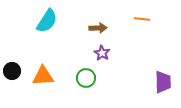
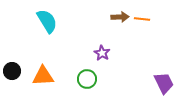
cyan semicircle: rotated 65 degrees counterclockwise
brown arrow: moved 22 px right, 11 px up
green circle: moved 1 px right, 1 px down
purple trapezoid: moved 1 px right, 1 px down; rotated 25 degrees counterclockwise
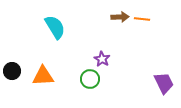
cyan semicircle: moved 8 px right, 6 px down
purple star: moved 6 px down
green circle: moved 3 px right
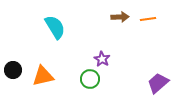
orange line: moved 6 px right; rotated 14 degrees counterclockwise
black circle: moved 1 px right, 1 px up
orange triangle: rotated 10 degrees counterclockwise
purple trapezoid: moved 6 px left; rotated 105 degrees counterclockwise
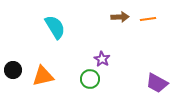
purple trapezoid: moved 1 px left; rotated 110 degrees counterclockwise
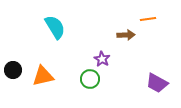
brown arrow: moved 6 px right, 18 px down
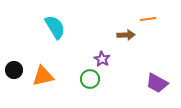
black circle: moved 1 px right
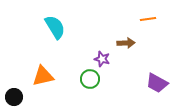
brown arrow: moved 8 px down
purple star: rotated 14 degrees counterclockwise
black circle: moved 27 px down
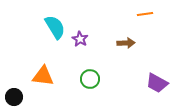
orange line: moved 3 px left, 5 px up
purple star: moved 22 px left, 20 px up; rotated 14 degrees clockwise
orange triangle: rotated 20 degrees clockwise
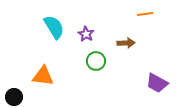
cyan semicircle: moved 1 px left
purple star: moved 6 px right, 5 px up
green circle: moved 6 px right, 18 px up
